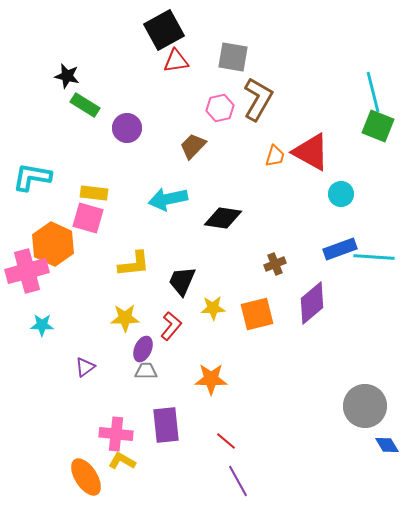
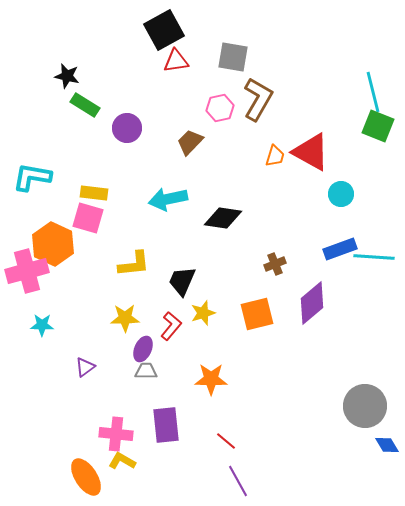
brown trapezoid at (193, 146): moved 3 px left, 4 px up
yellow star at (213, 308): moved 10 px left, 5 px down; rotated 15 degrees counterclockwise
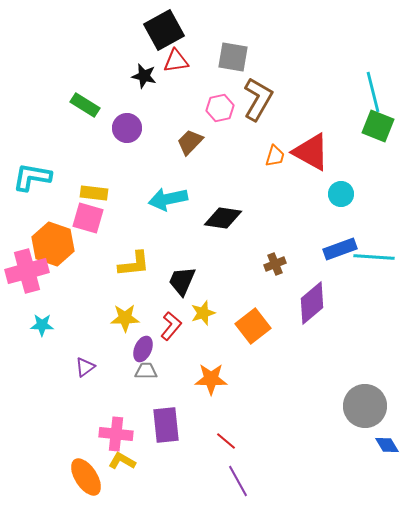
black star at (67, 76): moved 77 px right
orange hexagon at (53, 244): rotated 6 degrees counterclockwise
orange square at (257, 314): moved 4 px left, 12 px down; rotated 24 degrees counterclockwise
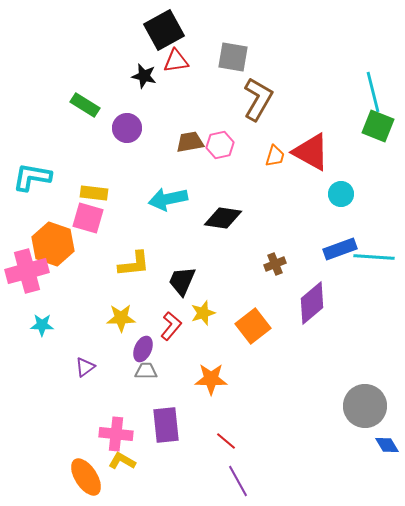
pink hexagon at (220, 108): moved 37 px down
brown trapezoid at (190, 142): rotated 36 degrees clockwise
yellow star at (125, 318): moved 4 px left
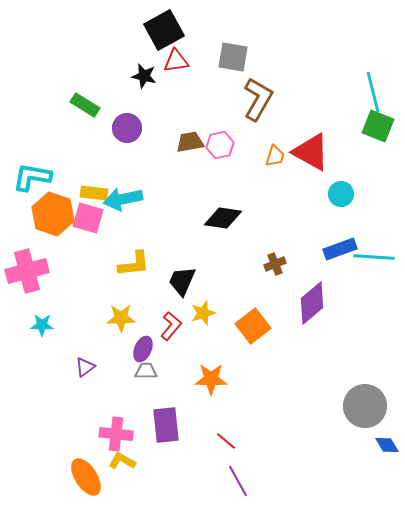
cyan arrow at (168, 199): moved 45 px left
orange hexagon at (53, 244): moved 30 px up
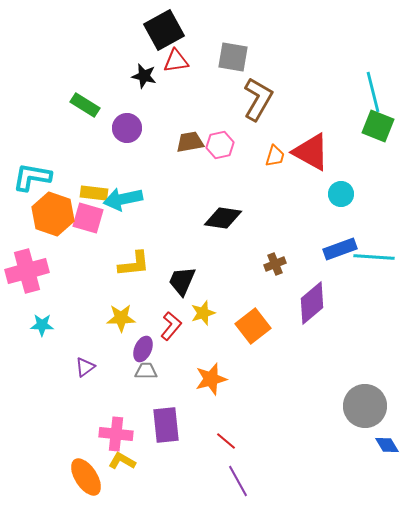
orange star at (211, 379): rotated 16 degrees counterclockwise
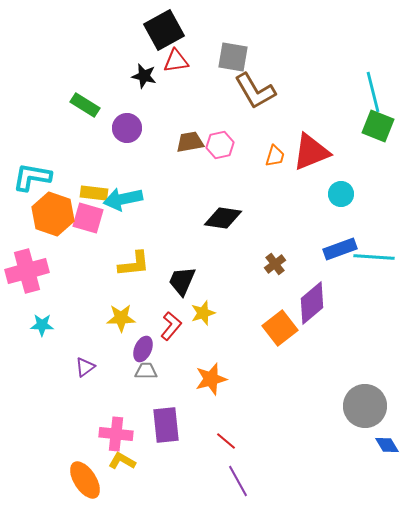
brown L-shape at (258, 99): moved 3 px left, 8 px up; rotated 120 degrees clockwise
red triangle at (311, 152): rotated 51 degrees counterclockwise
brown cross at (275, 264): rotated 15 degrees counterclockwise
orange square at (253, 326): moved 27 px right, 2 px down
orange ellipse at (86, 477): moved 1 px left, 3 px down
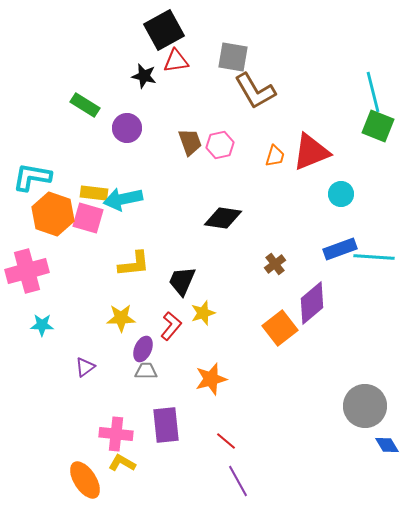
brown trapezoid at (190, 142): rotated 80 degrees clockwise
yellow L-shape at (122, 461): moved 2 px down
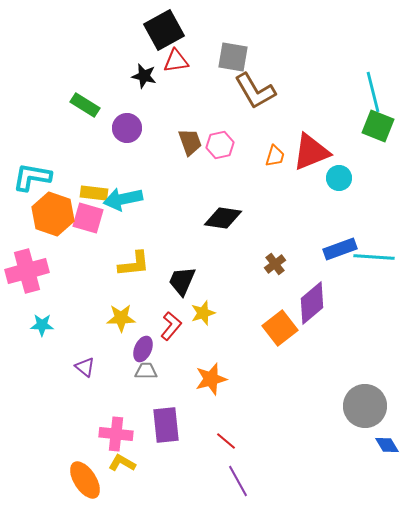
cyan circle at (341, 194): moved 2 px left, 16 px up
purple triangle at (85, 367): rotated 45 degrees counterclockwise
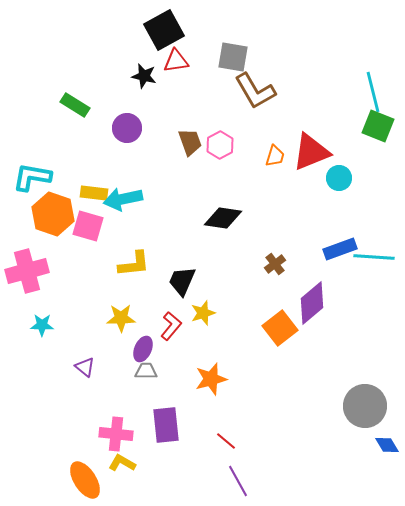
green rectangle at (85, 105): moved 10 px left
pink hexagon at (220, 145): rotated 16 degrees counterclockwise
pink square at (88, 218): moved 8 px down
